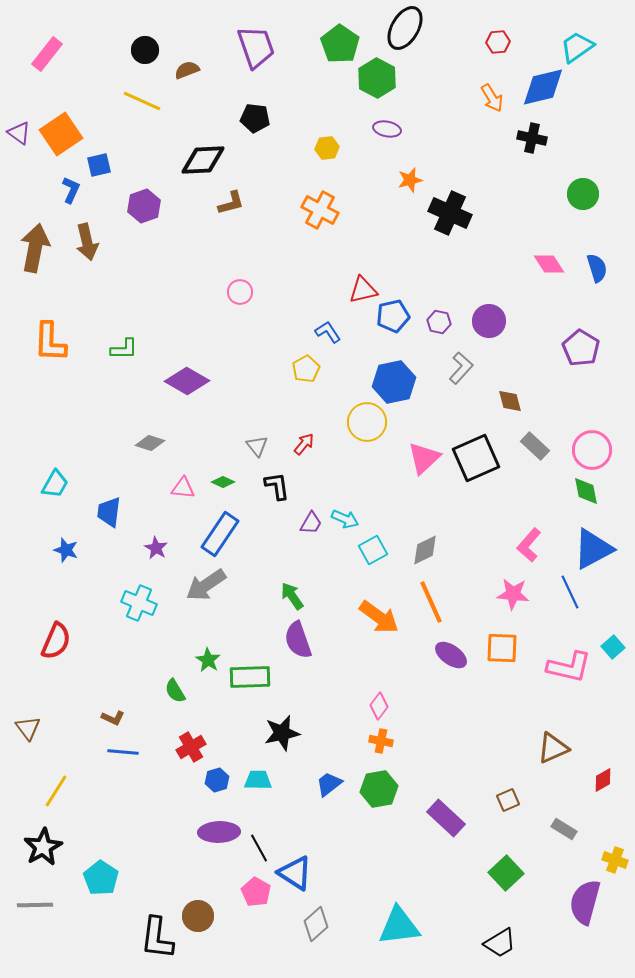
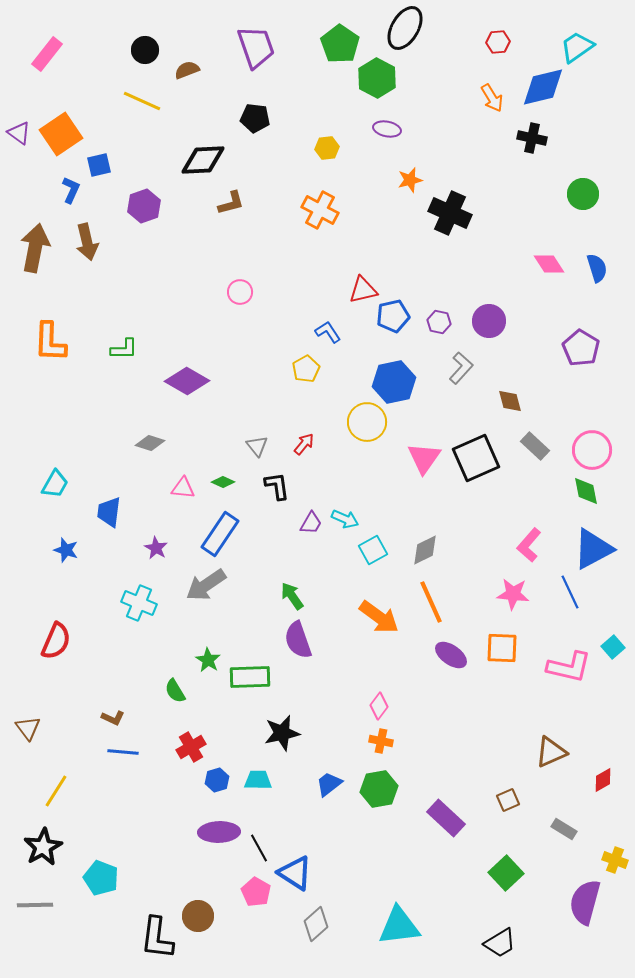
pink triangle at (424, 458): rotated 12 degrees counterclockwise
brown triangle at (553, 748): moved 2 px left, 4 px down
cyan pentagon at (101, 878): rotated 12 degrees counterclockwise
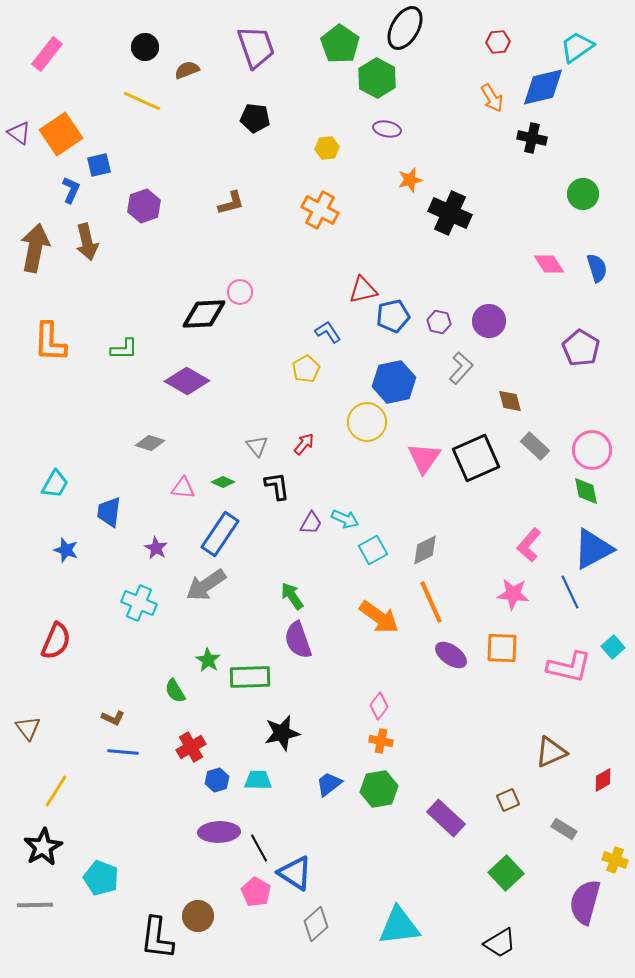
black circle at (145, 50): moved 3 px up
black diamond at (203, 160): moved 1 px right, 154 px down
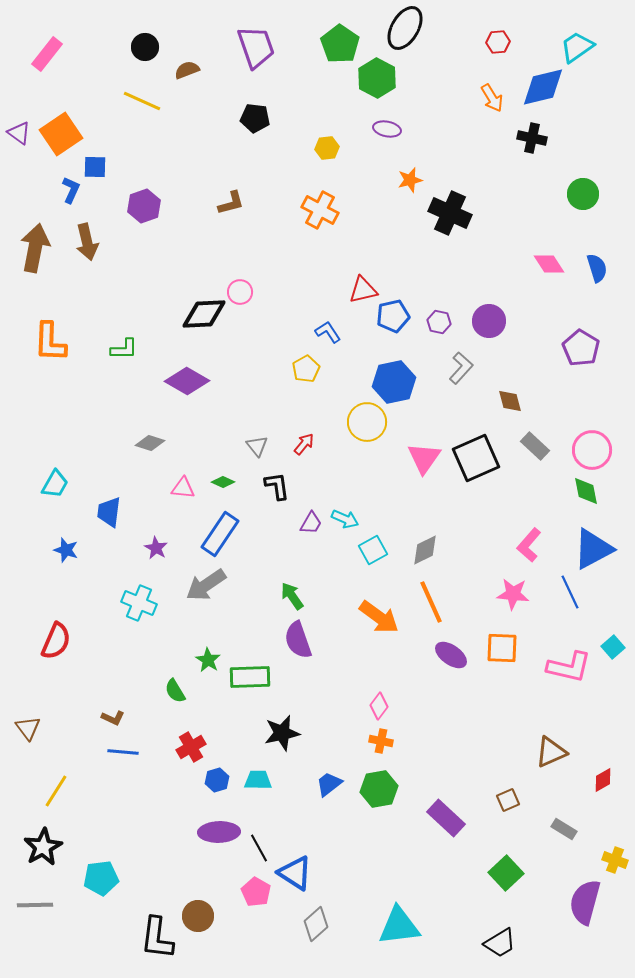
blue square at (99, 165): moved 4 px left, 2 px down; rotated 15 degrees clockwise
cyan pentagon at (101, 878): rotated 28 degrees counterclockwise
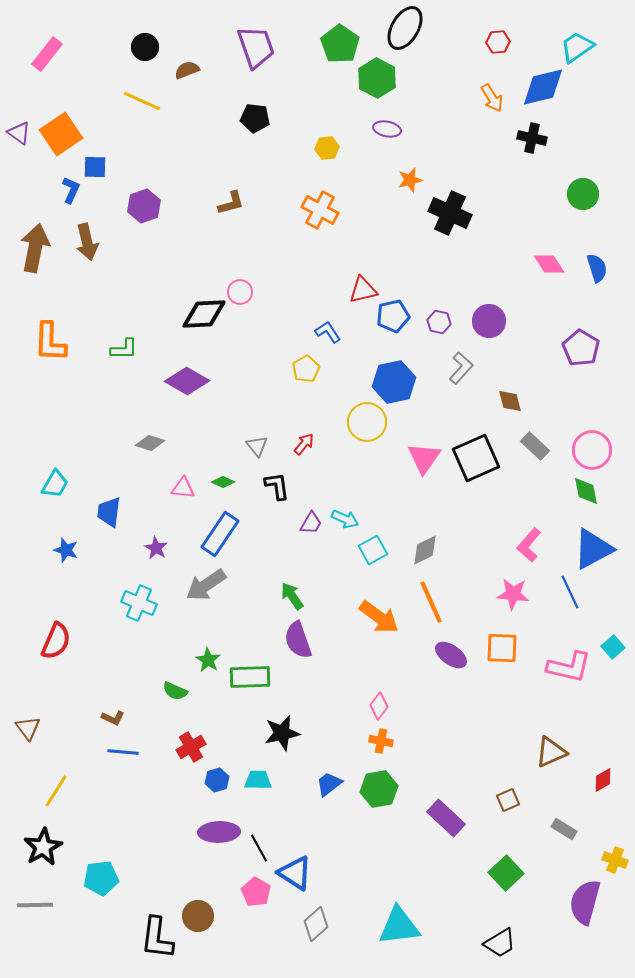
green semicircle at (175, 691): rotated 35 degrees counterclockwise
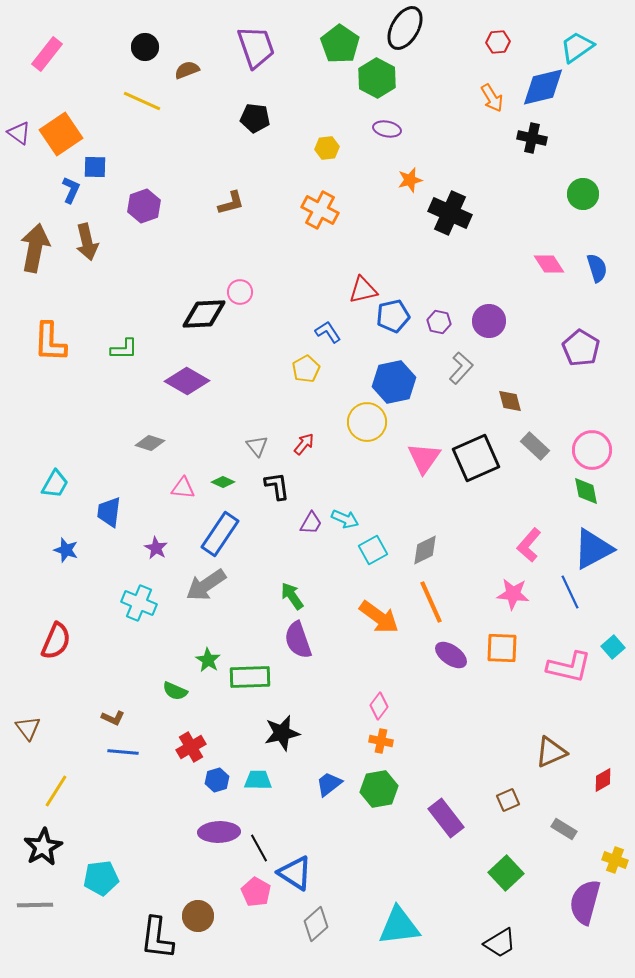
purple rectangle at (446, 818): rotated 9 degrees clockwise
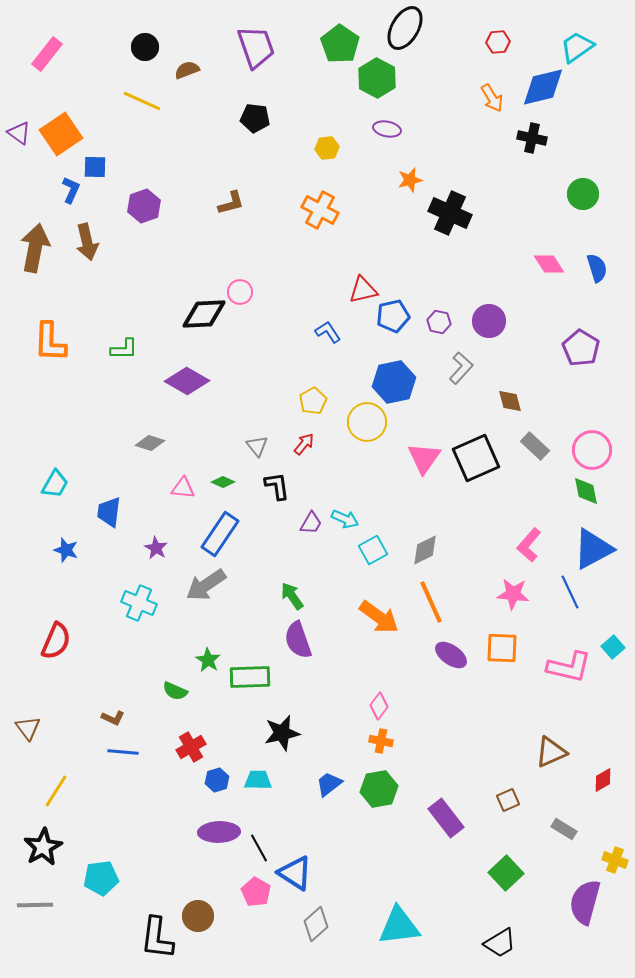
yellow pentagon at (306, 369): moved 7 px right, 32 px down
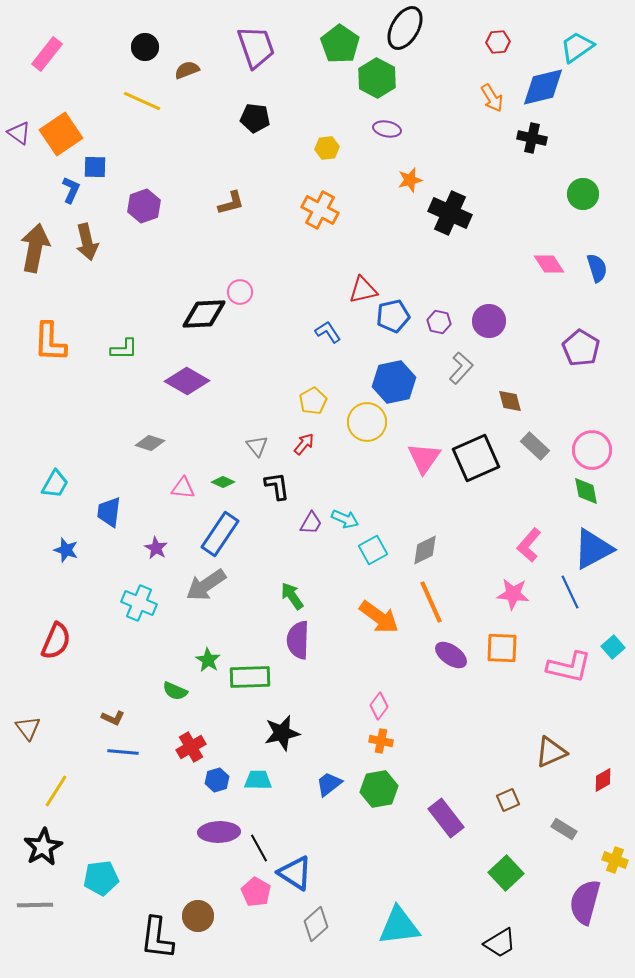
purple semicircle at (298, 640): rotated 21 degrees clockwise
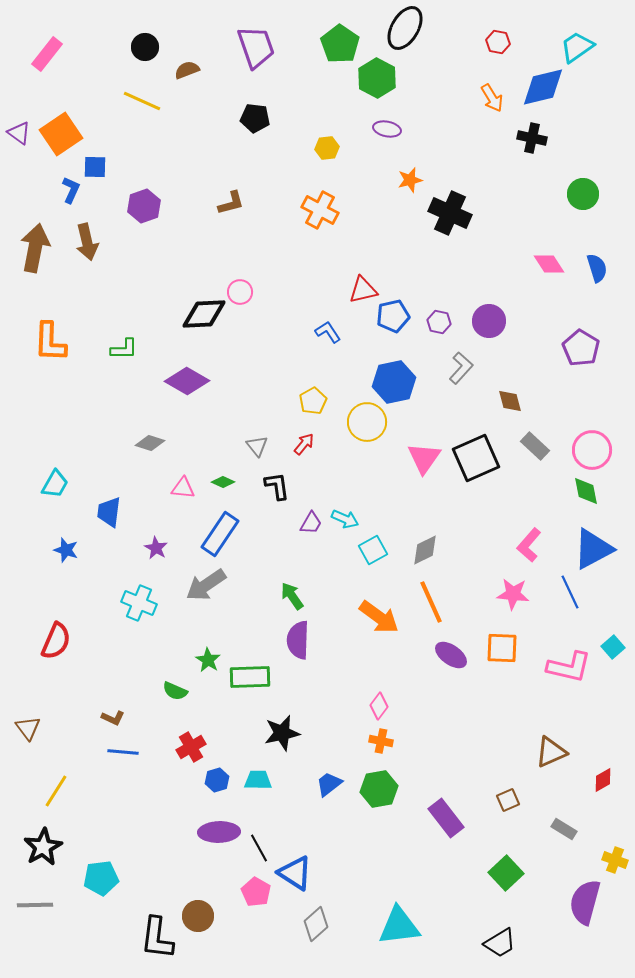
red hexagon at (498, 42): rotated 15 degrees clockwise
